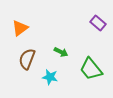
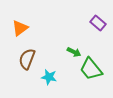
green arrow: moved 13 px right
cyan star: moved 1 px left
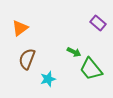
cyan star: moved 1 px left, 2 px down; rotated 28 degrees counterclockwise
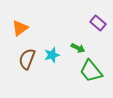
green arrow: moved 4 px right, 4 px up
green trapezoid: moved 2 px down
cyan star: moved 4 px right, 24 px up
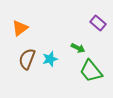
cyan star: moved 2 px left, 4 px down
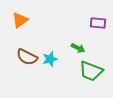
purple rectangle: rotated 35 degrees counterclockwise
orange triangle: moved 8 px up
brown semicircle: moved 2 px up; rotated 85 degrees counterclockwise
green trapezoid: rotated 30 degrees counterclockwise
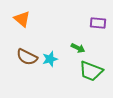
orange triangle: moved 2 px right, 1 px up; rotated 42 degrees counterclockwise
